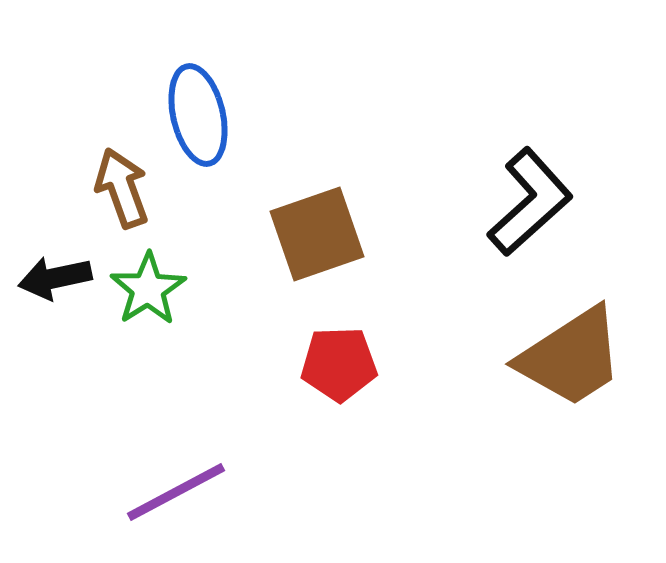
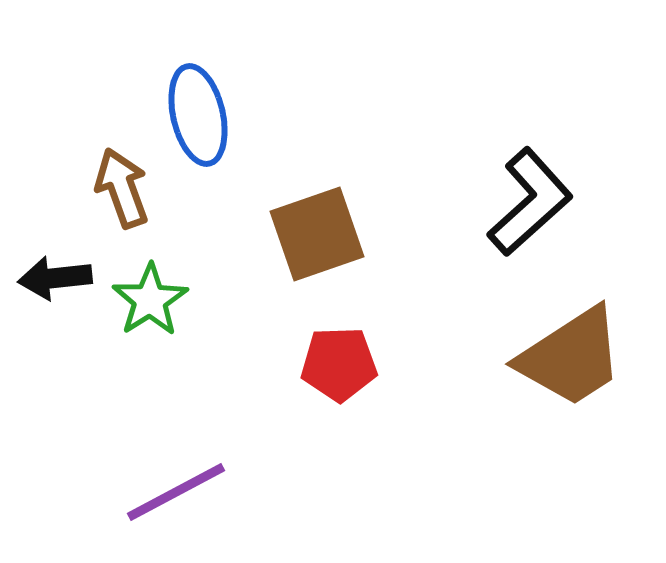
black arrow: rotated 6 degrees clockwise
green star: moved 2 px right, 11 px down
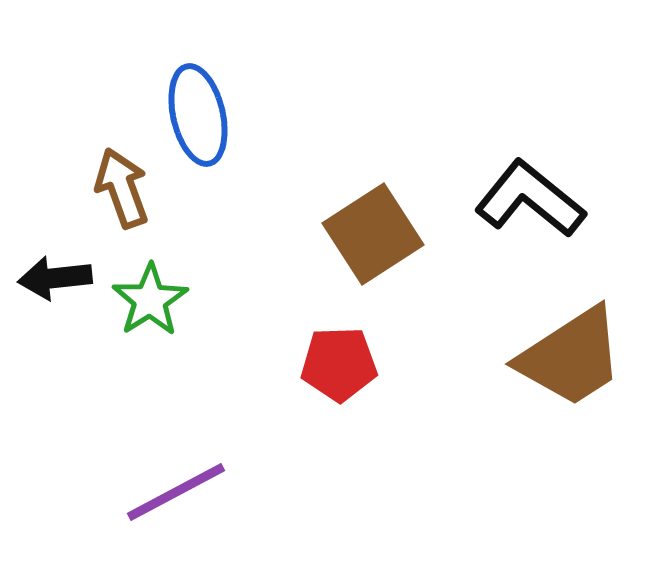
black L-shape: moved 3 px up; rotated 99 degrees counterclockwise
brown square: moved 56 px right; rotated 14 degrees counterclockwise
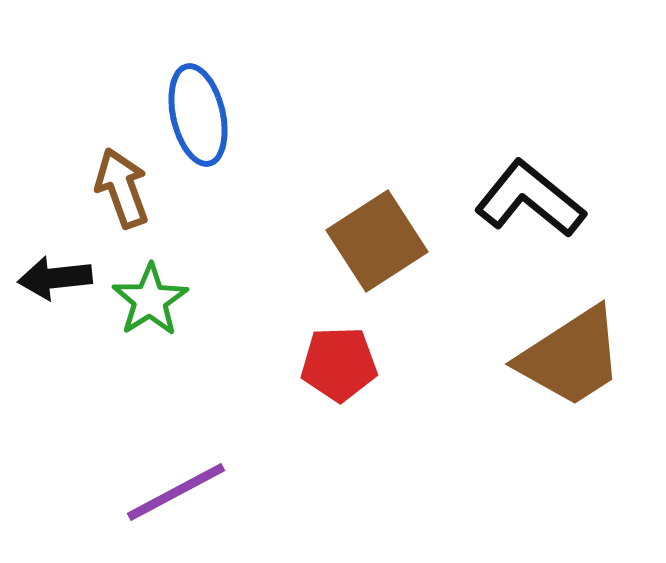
brown square: moved 4 px right, 7 px down
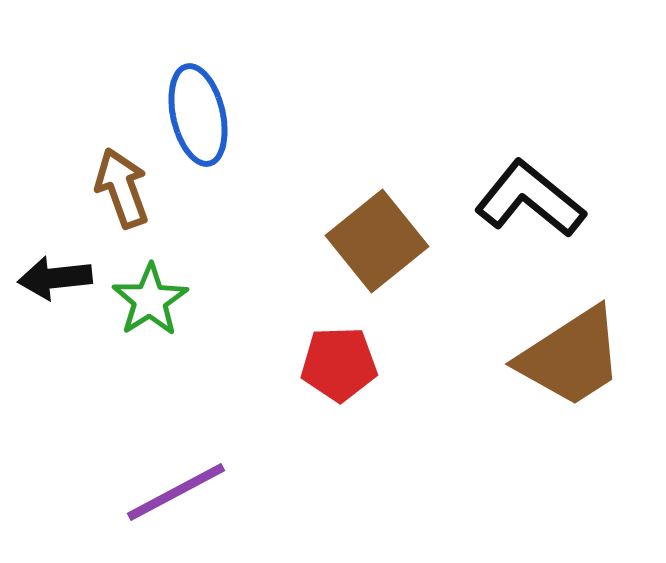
brown square: rotated 6 degrees counterclockwise
